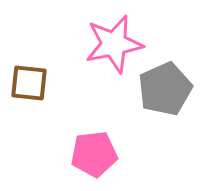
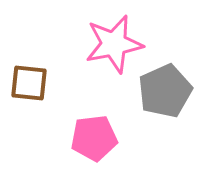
gray pentagon: moved 2 px down
pink pentagon: moved 16 px up
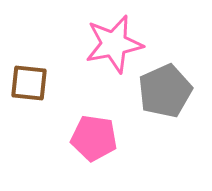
pink pentagon: rotated 15 degrees clockwise
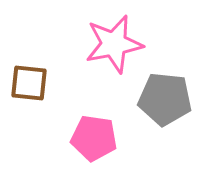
gray pentagon: moved 8 px down; rotated 30 degrees clockwise
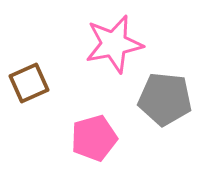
brown square: rotated 30 degrees counterclockwise
pink pentagon: rotated 24 degrees counterclockwise
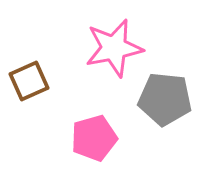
pink star: moved 4 px down
brown square: moved 2 px up
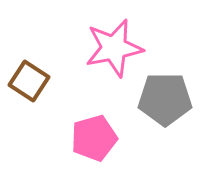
brown square: rotated 33 degrees counterclockwise
gray pentagon: rotated 6 degrees counterclockwise
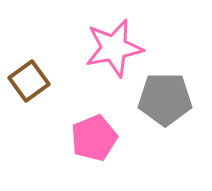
brown square: rotated 21 degrees clockwise
pink pentagon: rotated 6 degrees counterclockwise
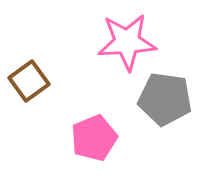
pink star: moved 13 px right, 6 px up; rotated 8 degrees clockwise
gray pentagon: rotated 8 degrees clockwise
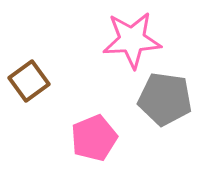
pink star: moved 5 px right, 2 px up
